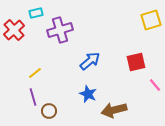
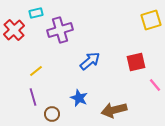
yellow line: moved 1 px right, 2 px up
blue star: moved 9 px left, 4 px down
brown circle: moved 3 px right, 3 px down
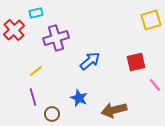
purple cross: moved 4 px left, 8 px down
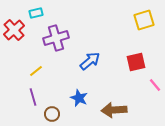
yellow square: moved 7 px left
brown arrow: rotated 10 degrees clockwise
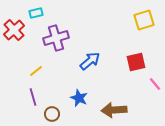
pink line: moved 1 px up
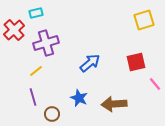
purple cross: moved 10 px left, 5 px down
blue arrow: moved 2 px down
brown arrow: moved 6 px up
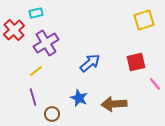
purple cross: rotated 15 degrees counterclockwise
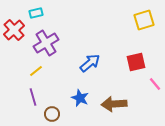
blue star: moved 1 px right
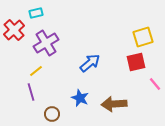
yellow square: moved 1 px left, 17 px down
purple line: moved 2 px left, 5 px up
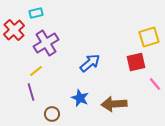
yellow square: moved 6 px right
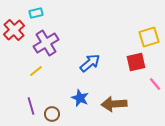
purple line: moved 14 px down
